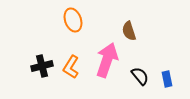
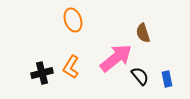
brown semicircle: moved 14 px right, 2 px down
pink arrow: moved 9 px right, 2 px up; rotated 32 degrees clockwise
black cross: moved 7 px down
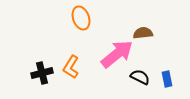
orange ellipse: moved 8 px right, 2 px up
brown semicircle: rotated 102 degrees clockwise
pink arrow: moved 1 px right, 4 px up
black semicircle: moved 1 px down; rotated 24 degrees counterclockwise
